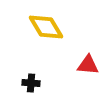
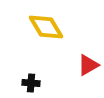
red triangle: rotated 35 degrees counterclockwise
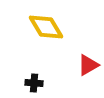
black cross: moved 3 px right
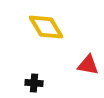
red triangle: rotated 40 degrees clockwise
